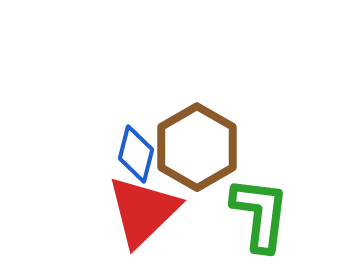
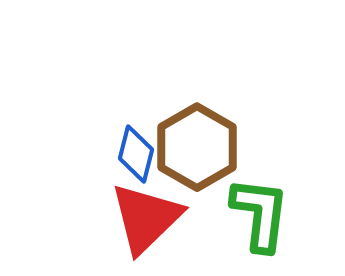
red triangle: moved 3 px right, 7 px down
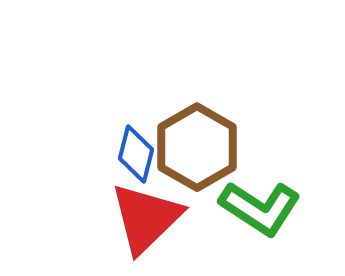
green L-shape: moved 6 px up; rotated 116 degrees clockwise
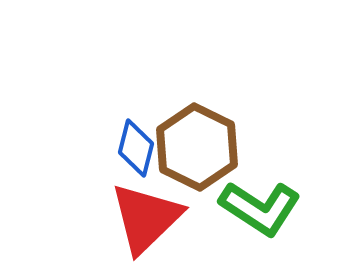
brown hexagon: rotated 4 degrees counterclockwise
blue diamond: moved 6 px up
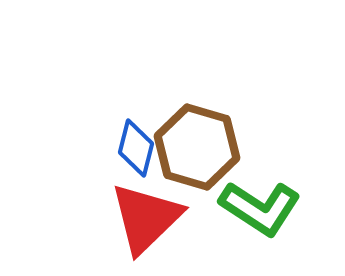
brown hexagon: rotated 10 degrees counterclockwise
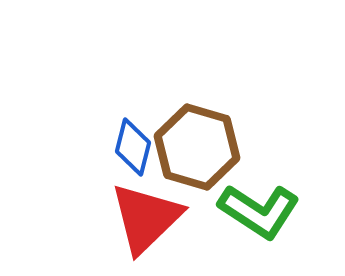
blue diamond: moved 3 px left, 1 px up
green L-shape: moved 1 px left, 3 px down
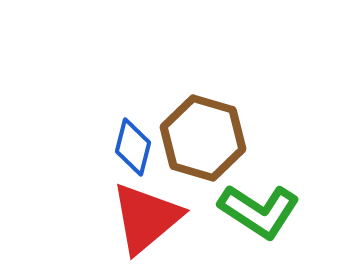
brown hexagon: moved 6 px right, 9 px up
red triangle: rotated 4 degrees clockwise
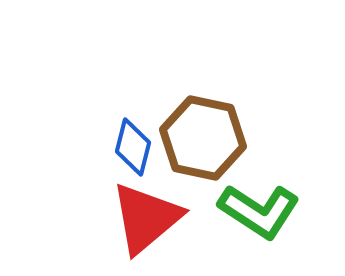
brown hexagon: rotated 4 degrees counterclockwise
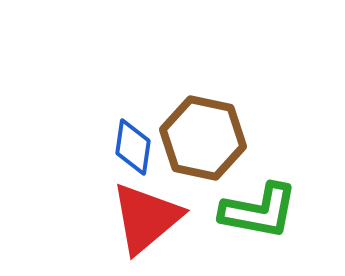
blue diamond: rotated 6 degrees counterclockwise
green L-shape: rotated 22 degrees counterclockwise
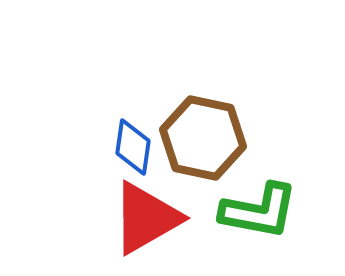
red triangle: rotated 10 degrees clockwise
